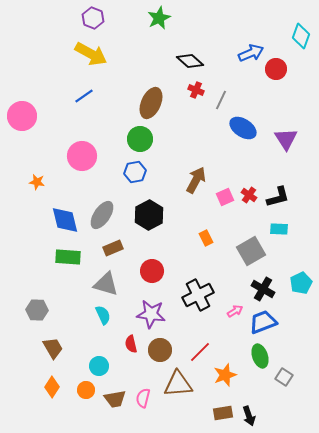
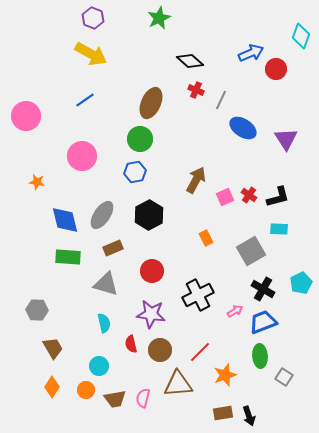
blue line at (84, 96): moved 1 px right, 4 px down
pink circle at (22, 116): moved 4 px right
cyan semicircle at (103, 315): moved 1 px right, 8 px down; rotated 12 degrees clockwise
green ellipse at (260, 356): rotated 15 degrees clockwise
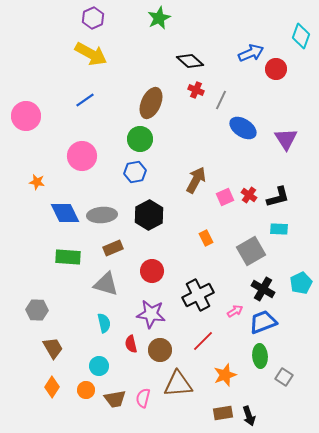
purple hexagon at (93, 18): rotated 15 degrees clockwise
gray ellipse at (102, 215): rotated 52 degrees clockwise
blue diamond at (65, 220): moved 7 px up; rotated 12 degrees counterclockwise
red line at (200, 352): moved 3 px right, 11 px up
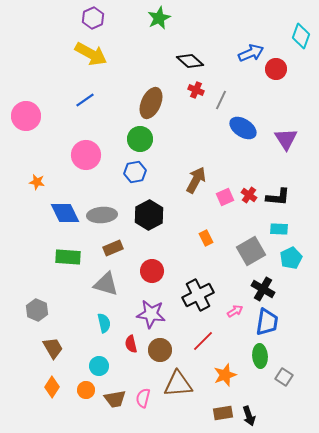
pink circle at (82, 156): moved 4 px right, 1 px up
black L-shape at (278, 197): rotated 20 degrees clockwise
cyan pentagon at (301, 283): moved 10 px left, 25 px up
gray hexagon at (37, 310): rotated 20 degrees clockwise
blue trapezoid at (263, 322): moved 4 px right; rotated 120 degrees clockwise
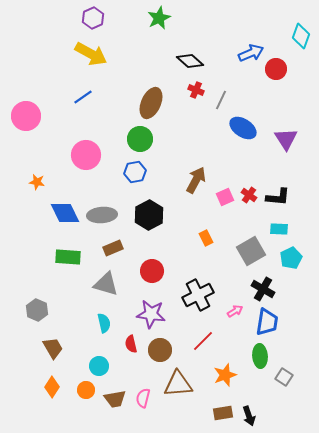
blue line at (85, 100): moved 2 px left, 3 px up
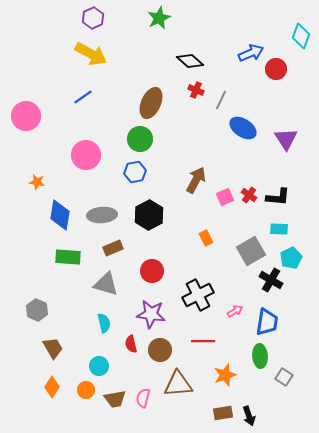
blue diamond at (65, 213): moved 5 px left, 2 px down; rotated 36 degrees clockwise
black cross at (263, 289): moved 8 px right, 9 px up
red line at (203, 341): rotated 45 degrees clockwise
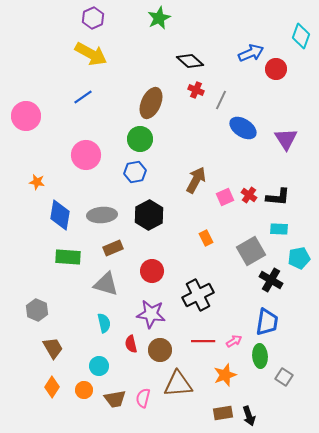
cyan pentagon at (291, 258): moved 8 px right; rotated 15 degrees clockwise
pink arrow at (235, 311): moved 1 px left, 30 px down
orange circle at (86, 390): moved 2 px left
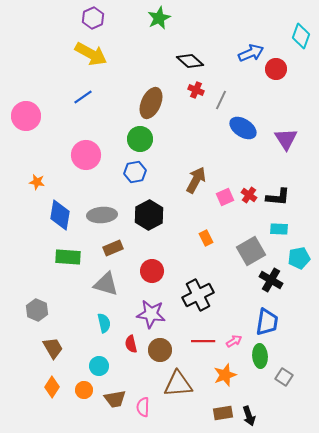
pink semicircle at (143, 398): moved 9 px down; rotated 12 degrees counterclockwise
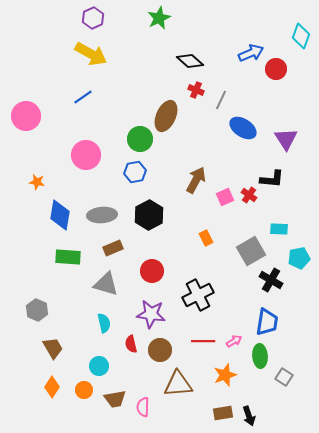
brown ellipse at (151, 103): moved 15 px right, 13 px down
black L-shape at (278, 197): moved 6 px left, 18 px up
